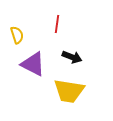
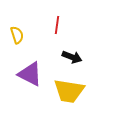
red line: moved 1 px down
purple triangle: moved 3 px left, 10 px down
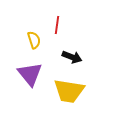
yellow semicircle: moved 17 px right, 5 px down
purple triangle: rotated 24 degrees clockwise
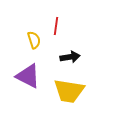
red line: moved 1 px left, 1 px down
black arrow: moved 2 px left; rotated 30 degrees counterclockwise
purple triangle: moved 2 px left, 2 px down; rotated 24 degrees counterclockwise
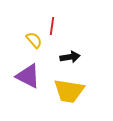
red line: moved 4 px left
yellow semicircle: rotated 24 degrees counterclockwise
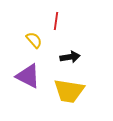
red line: moved 4 px right, 5 px up
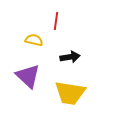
yellow semicircle: rotated 36 degrees counterclockwise
purple triangle: rotated 16 degrees clockwise
yellow trapezoid: moved 1 px right, 2 px down
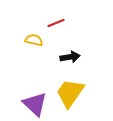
red line: moved 2 px down; rotated 60 degrees clockwise
purple triangle: moved 7 px right, 28 px down
yellow trapezoid: rotated 116 degrees clockwise
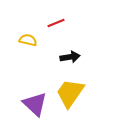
yellow semicircle: moved 6 px left
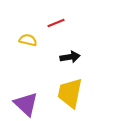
yellow trapezoid: rotated 24 degrees counterclockwise
purple triangle: moved 9 px left
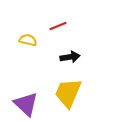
red line: moved 2 px right, 3 px down
yellow trapezoid: moved 2 px left; rotated 12 degrees clockwise
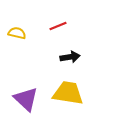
yellow semicircle: moved 11 px left, 7 px up
yellow trapezoid: rotated 76 degrees clockwise
purple triangle: moved 5 px up
